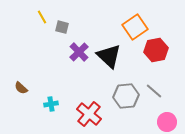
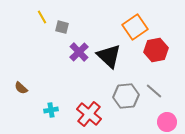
cyan cross: moved 6 px down
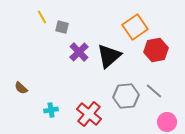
black triangle: rotated 36 degrees clockwise
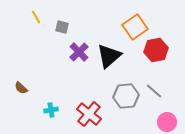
yellow line: moved 6 px left
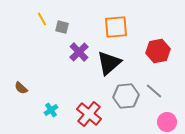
yellow line: moved 6 px right, 2 px down
orange square: moved 19 px left; rotated 30 degrees clockwise
red hexagon: moved 2 px right, 1 px down
black triangle: moved 7 px down
cyan cross: rotated 24 degrees counterclockwise
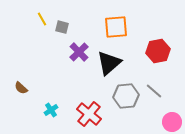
pink circle: moved 5 px right
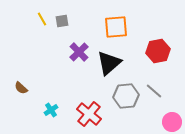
gray square: moved 6 px up; rotated 24 degrees counterclockwise
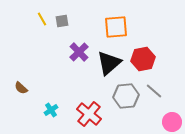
red hexagon: moved 15 px left, 8 px down
